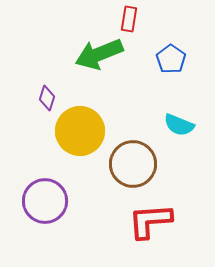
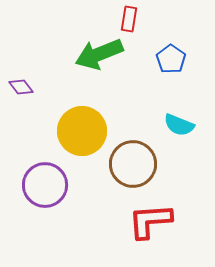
purple diamond: moved 26 px left, 11 px up; rotated 55 degrees counterclockwise
yellow circle: moved 2 px right
purple circle: moved 16 px up
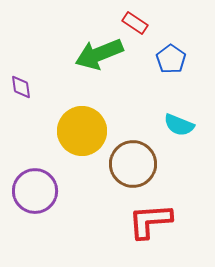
red rectangle: moved 6 px right, 4 px down; rotated 65 degrees counterclockwise
purple diamond: rotated 30 degrees clockwise
purple circle: moved 10 px left, 6 px down
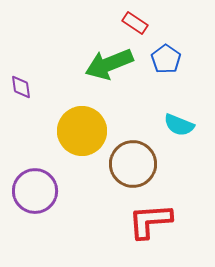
green arrow: moved 10 px right, 10 px down
blue pentagon: moved 5 px left
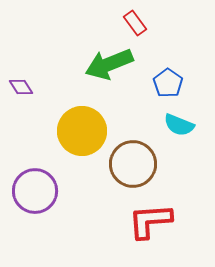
red rectangle: rotated 20 degrees clockwise
blue pentagon: moved 2 px right, 24 px down
purple diamond: rotated 25 degrees counterclockwise
